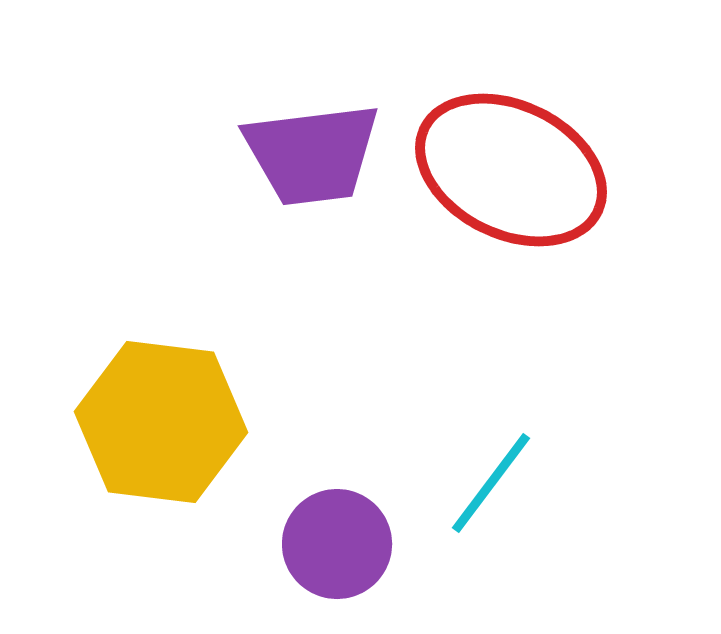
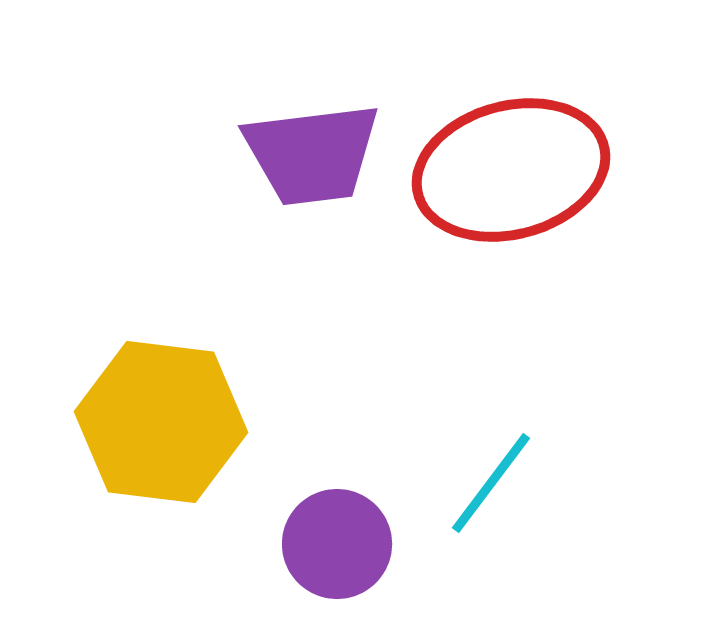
red ellipse: rotated 41 degrees counterclockwise
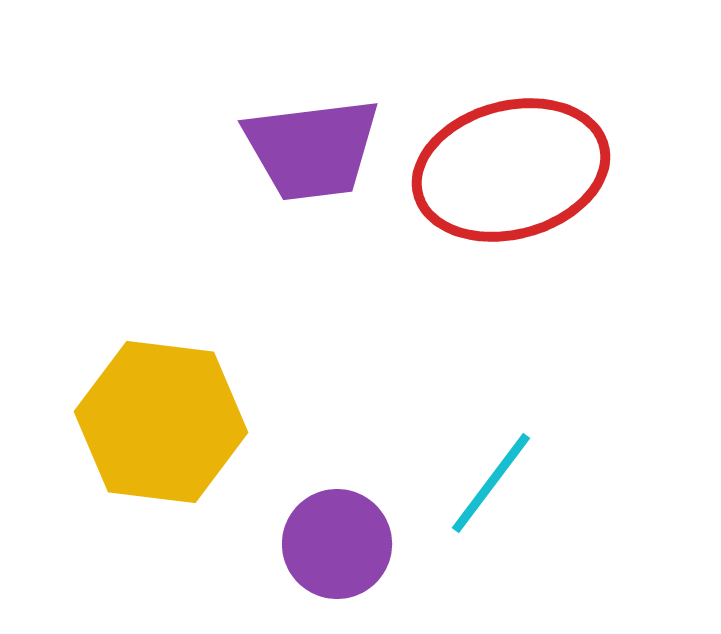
purple trapezoid: moved 5 px up
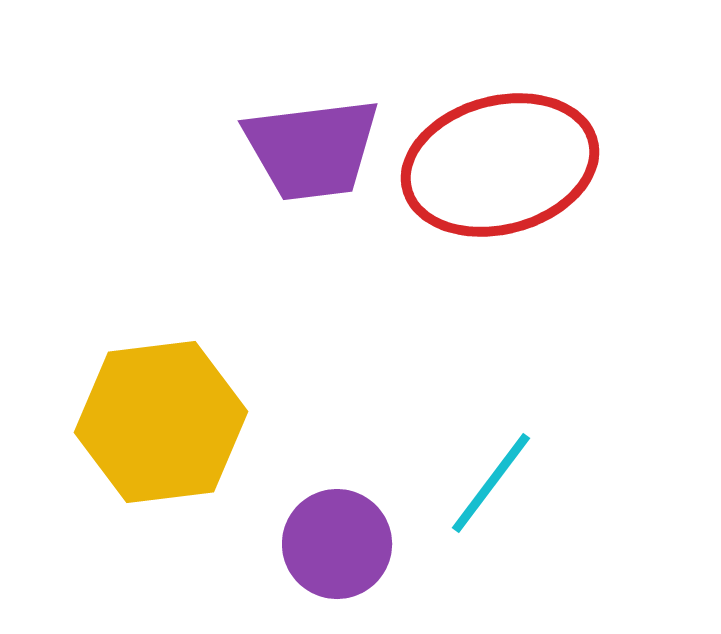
red ellipse: moved 11 px left, 5 px up
yellow hexagon: rotated 14 degrees counterclockwise
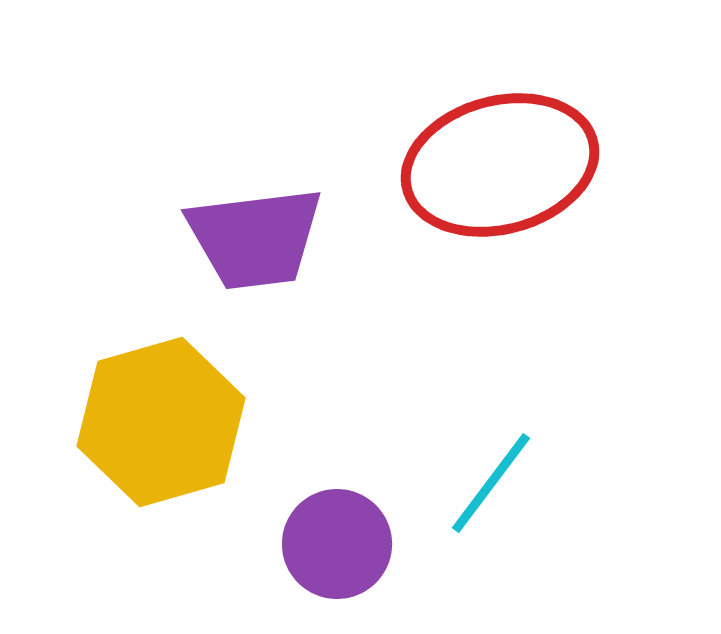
purple trapezoid: moved 57 px left, 89 px down
yellow hexagon: rotated 9 degrees counterclockwise
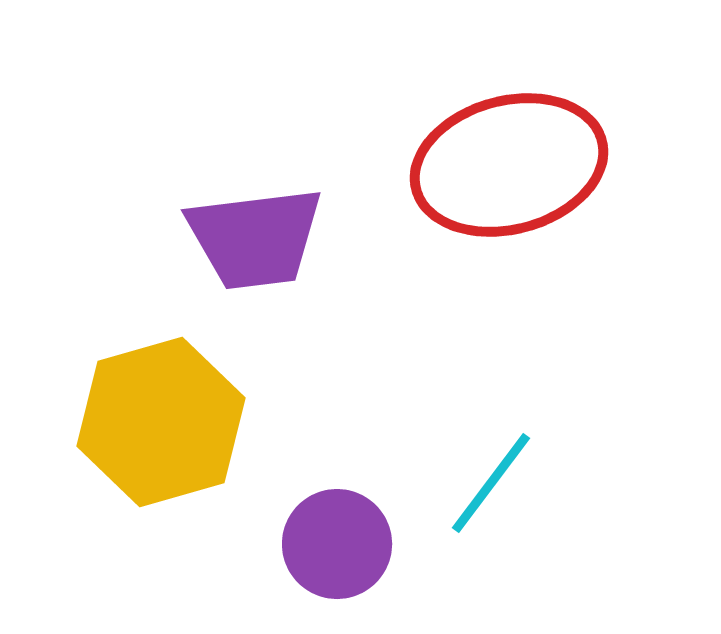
red ellipse: moved 9 px right
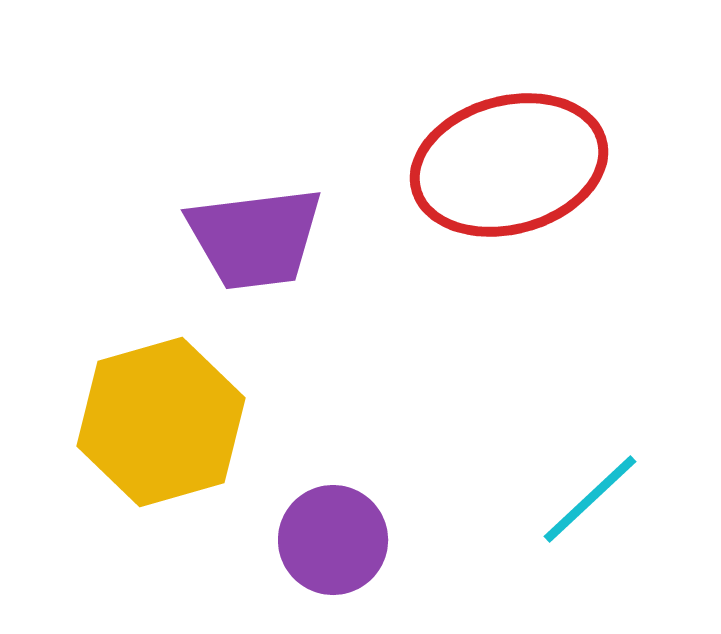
cyan line: moved 99 px right, 16 px down; rotated 10 degrees clockwise
purple circle: moved 4 px left, 4 px up
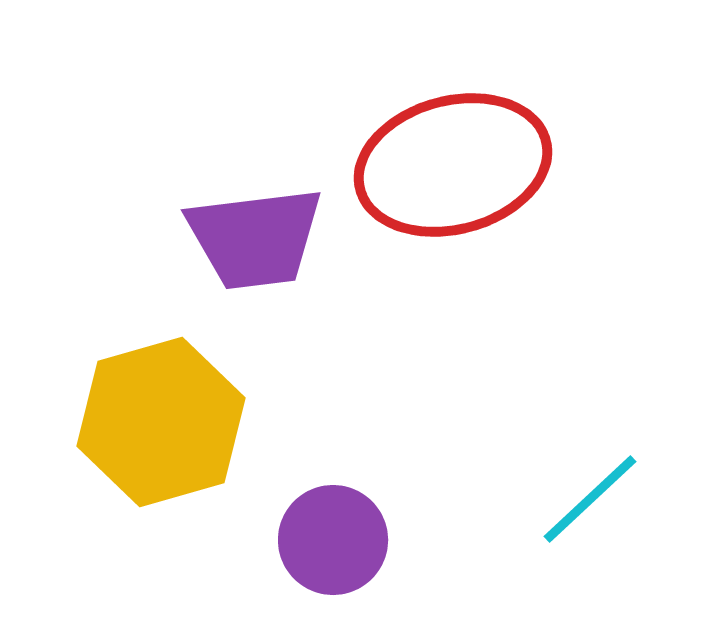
red ellipse: moved 56 px left
